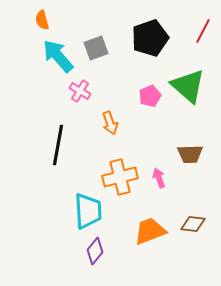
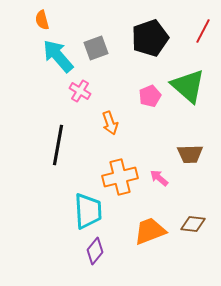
pink arrow: rotated 30 degrees counterclockwise
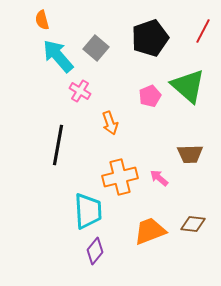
gray square: rotated 30 degrees counterclockwise
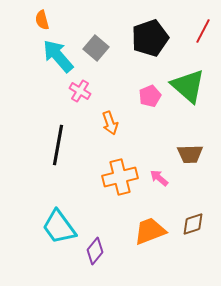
cyan trapezoid: moved 29 px left, 16 px down; rotated 147 degrees clockwise
brown diamond: rotated 25 degrees counterclockwise
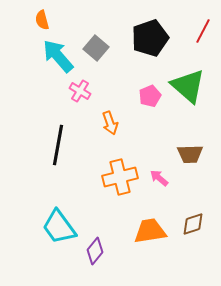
orange trapezoid: rotated 12 degrees clockwise
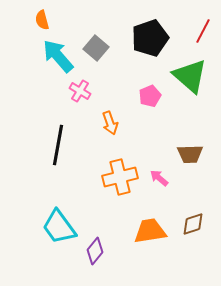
green triangle: moved 2 px right, 10 px up
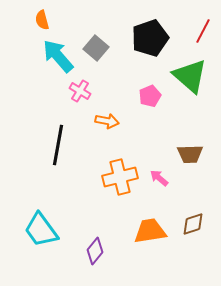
orange arrow: moved 3 px left, 2 px up; rotated 60 degrees counterclockwise
cyan trapezoid: moved 18 px left, 3 px down
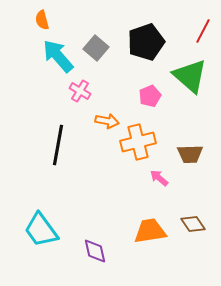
black pentagon: moved 4 px left, 4 px down
orange cross: moved 18 px right, 35 px up
brown diamond: rotated 75 degrees clockwise
purple diamond: rotated 52 degrees counterclockwise
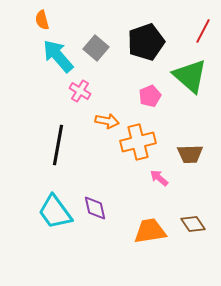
cyan trapezoid: moved 14 px right, 18 px up
purple diamond: moved 43 px up
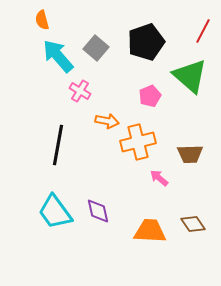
purple diamond: moved 3 px right, 3 px down
orange trapezoid: rotated 12 degrees clockwise
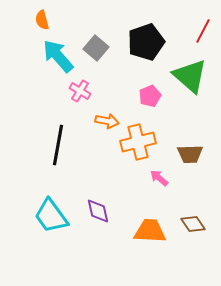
cyan trapezoid: moved 4 px left, 4 px down
